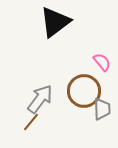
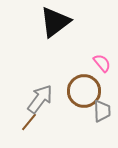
pink semicircle: moved 1 px down
gray trapezoid: moved 2 px down
brown line: moved 2 px left
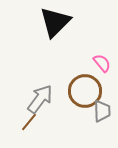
black triangle: rotated 8 degrees counterclockwise
brown circle: moved 1 px right
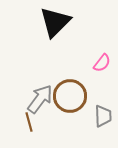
pink semicircle: rotated 78 degrees clockwise
brown circle: moved 15 px left, 5 px down
gray trapezoid: moved 1 px right, 5 px down
brown line: rotated 54 degrees counterclockwise
